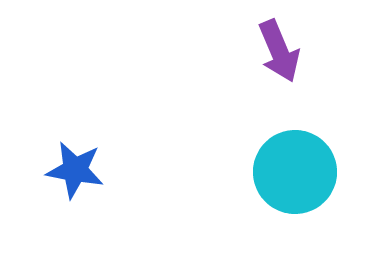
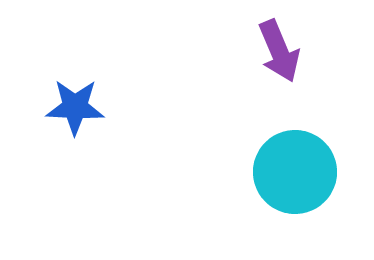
blue star: moved 63 px up; rotated 8 degrees counterclockwise
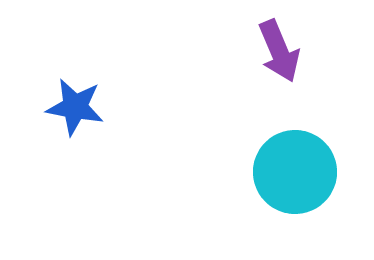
blue star: rotated 8 degrees clockwise
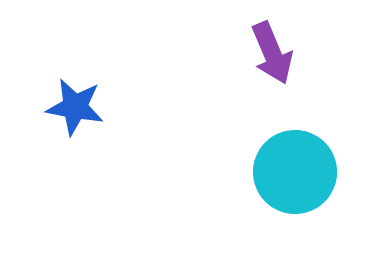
purple arrow: moved 7 px left, 2 px down
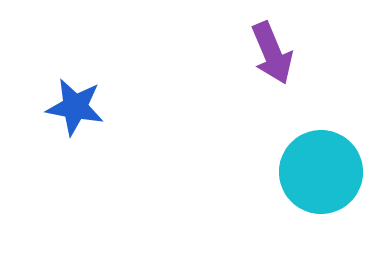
cyan circle: moved 26 px right
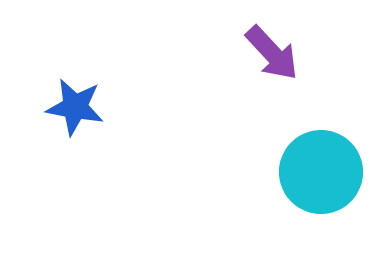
purple arrow: rotated 20 degrees counterclockwise
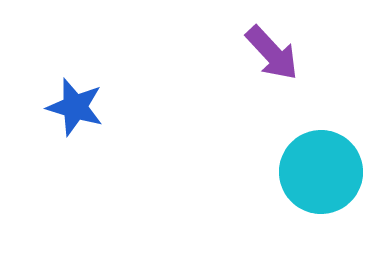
blue star: rotated 6 degrees clockwise
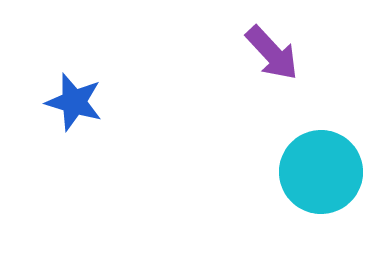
blue star: moved 1 px left, 5 px up
